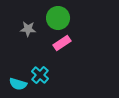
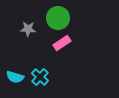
cyan cross: moved 2 px down
cyan semicircle: moved 3 px left, 7 px up
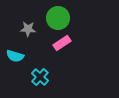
cyan semicircle: moved 21 px up
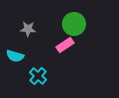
green circle: moved 16 px right, 6 px down
pink rectangle: moved 3 px right, 2 px down
cyan cross: moved 2 px left, 1 px up
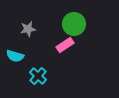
gray star: rotated 14 degrees counterclockwise
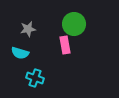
pink rectangle: rotated 66 degrees counterclockwise
cyan semicircle: moved 5 px right, 3 px up
cyan cross: moved 3 px left, 2 px down; rotated 24 degrees counterclockwise
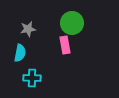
green circle: moved 2 px left, 1 px up
cyan semicircle: rotated 96 degrees counterclockwise
cyan cross: moved 3 px left; rotated 18 degrees counterclockwise
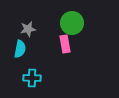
pink rectangle: moved 1 px up
cyan semicircle: moved 4 px up
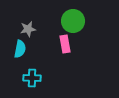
green circle: moved 1 px right, 2 px up
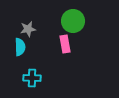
cyan semicircle: moved 2 px up; rotated 12 degrees counterclockwise
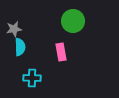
gray star: moved 14 px left
pink rectangle: moved 4 px left, 8 px down
